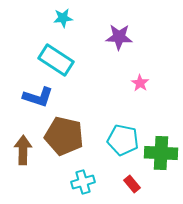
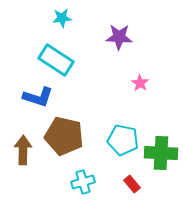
cyan star: moved 1 px left
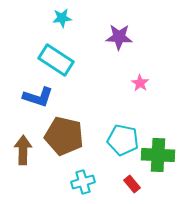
green cross: moved 3 px left, 2 px down
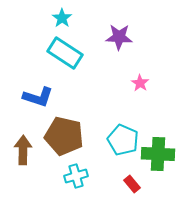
cyan star: rotated 30 degrees counterclockwise
cyan rectangle: moved 9 px right, 7 px up
cyan pentagon: rotated 12 degrees clockwise
green cross: moved 1 px up
cyan cross: moved 7 px left, 6 px up
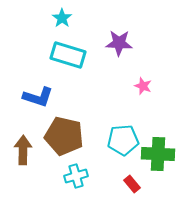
purple star: moved 6 px down
cyan rectangle: moved 3 px right, 2 px down; rotated 16 degrees counterclockwise
pink star: moved 3 px right, 3 px down; rotated 12 degrees counterclockwise
cyan pentagon: rotated 28 degrees counterclockwise
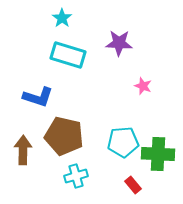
cyan pentagon: moved 2 px down
red rectangle: moved 1 px right, 1 px down
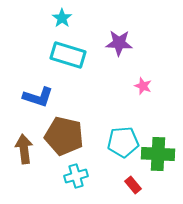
brown arrow: moved 1 px right, 1 px up; rotated 8 degrees counterclockwise
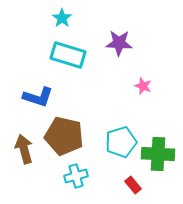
cyan pentagon: moved 2 px left; rotated 12 degrees counterclockwise
brown arrow: rotated 8 degrees counterclockwise
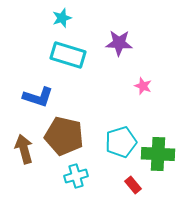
cyan star: rotated 18 degrees clockwise
